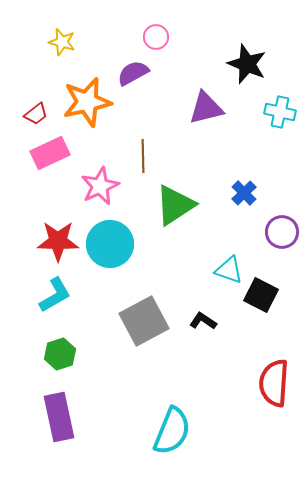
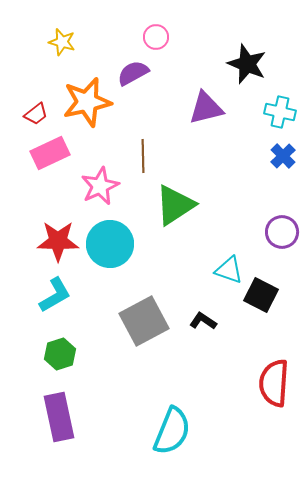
blue cross: moved 39 px right, 37 px up
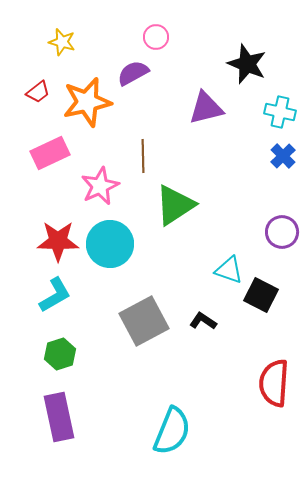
red trapezoid: moved 2 px right, 22 px up
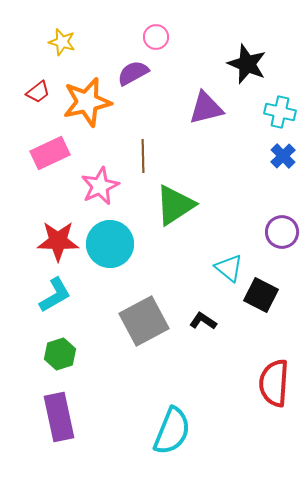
cyan triangle: moved 2 px up; rotated 20 degrees clockwise
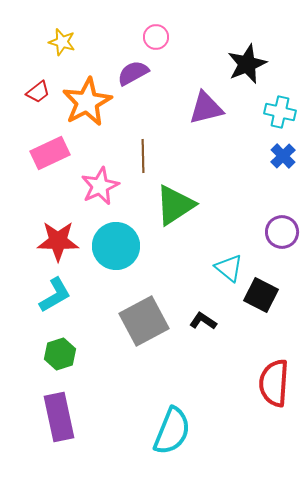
black star: rotated 27 degrees clockwise
orange star: rotated 15 degrees counterclockwise
cyan circle: moved 6 px right, 2 px down
